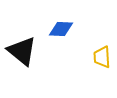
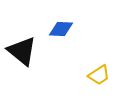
yellow trapezoid: moved 3 px left, 18 px down; rotated 120 degrees counterclockwise
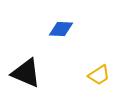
black triangle: moved 4 px right, 22 px down; rotated 16 degrees counterclockwise
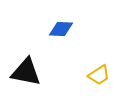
black triangle: moved 1 px up; rotated 12 degrees counterclockwise
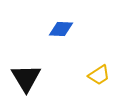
black triangle: moved 6 px down; rotated 48 degrees clockwise
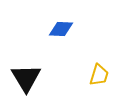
yellow trapezoid: rotated 40 degrees counterclockwise
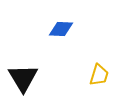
black triangle: moved 3 px left
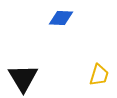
blue diamond: moved 11 px up
